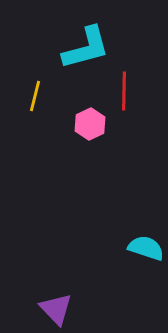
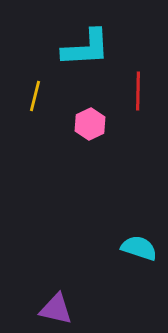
cyan L-shape: rotated 12 degrees clockwise
red line: moved 14 px right
cyan semicircle: moved 7 px left
purple triangle: rotated 33 degrees counterclockwise
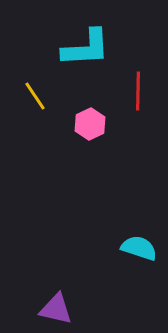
yellow line: rotated 48 degrees counterclockwise
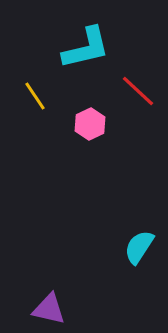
cyan L-shape: rotated 10 degrees counterclockwise
red line: rotated 48 degrees counterclockwise
cyan semicircle: moved 1 px up; rotated 75 degrees counterclockwise
purple triangle: moved 7 px left
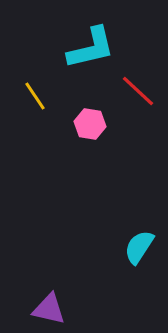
cyan L-shape: moved 5 px right
pink hexagon: rotated 24 degrees counterclockwise
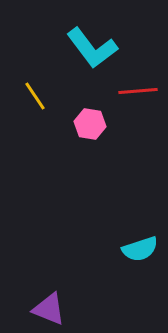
cyan L-shape: moved 1 px right; rotated 66 degrees clockwise
red line: rotated 48 degrees counterclockwise
cyan semicircle: moved 1 px right, 2 px down; rotated 141 degrees counterclockwise
purple triangle: rotated 9 degrees clockwise
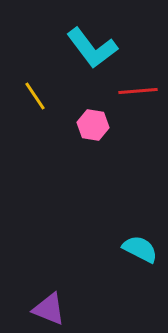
pink hexagon: moved 3 px right, 1 px down
cyan semicircle: rotated 135 degrees counterclockwise
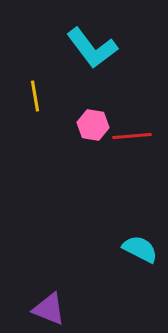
red line: moved 6 px left, 45 px down
yellow line: rotated 24 degrees clockwise
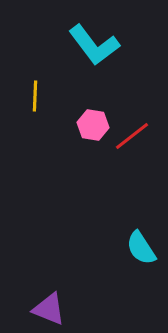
cyan L-shape: moved 2 px right, 3 px up
yellow line: rotated 12 degrees clockwise
red line: rotated 33 degrees counterclockwise
cyan semicircle: moved 1 px right, 1 px up; rotated 150 degrees counterclockwise
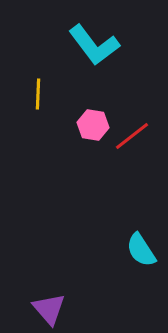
yellow line: moved 3 px right, 2 px up
cyan semicircle: moved 2 px down
purple triangle: rotated 27 degrees clockwise
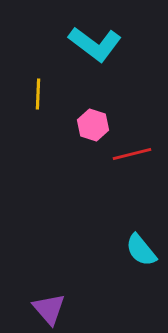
cyan L-shape: moved 1 px right, 1 px up; rotated 16 degrees counterclockwise
pink hexagon: rotated 8 degrees clockwise
red line: moved 18 px down; rotated 24 degrees clockwise
cyan semicircle: rotated 6 degrees counterclockwise
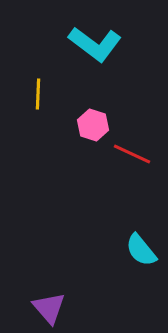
red line: rotated 39 degrees clockwise
purple triangle: moved 1 px up
